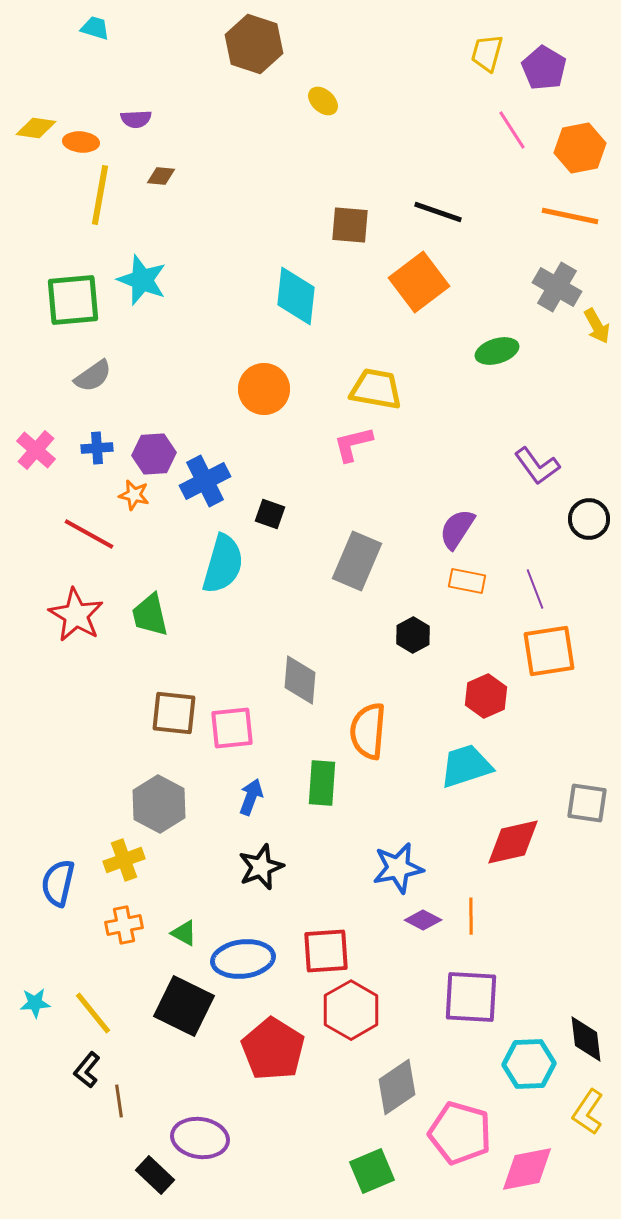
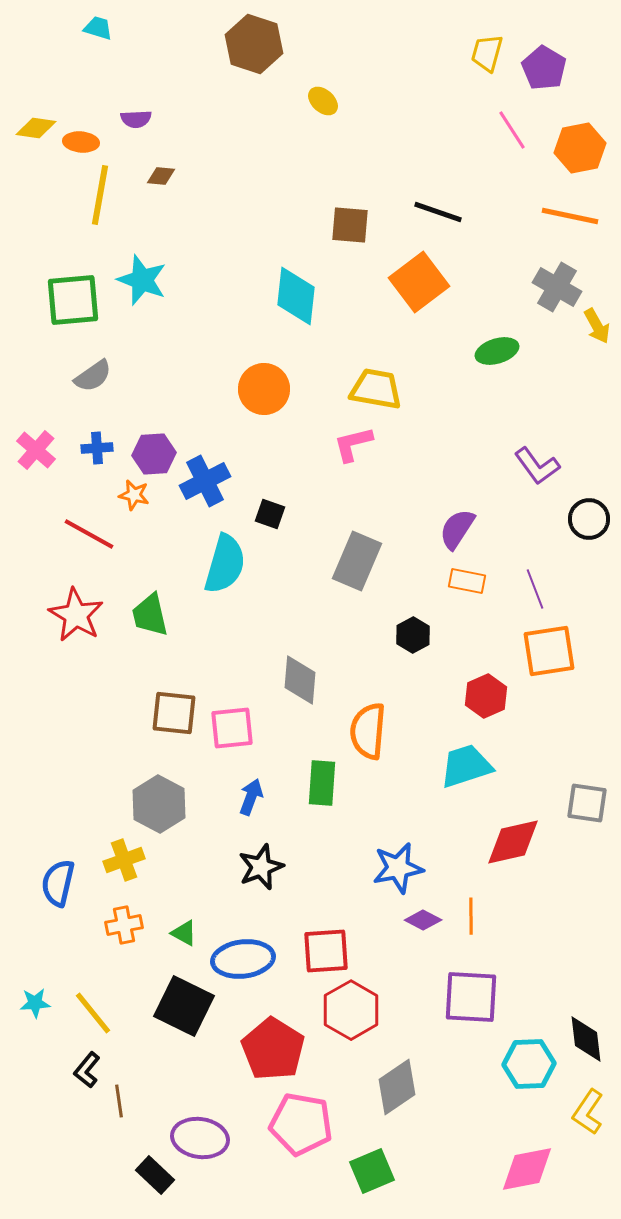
cyan trapezoid at (95, 28): moved 3 px right
cyan semicircle at (223, 564): moved 2 px right
pink pentagon at (460, 1133): moved 159 px left, 9 px up; rotated 6 degrees counterclockwise
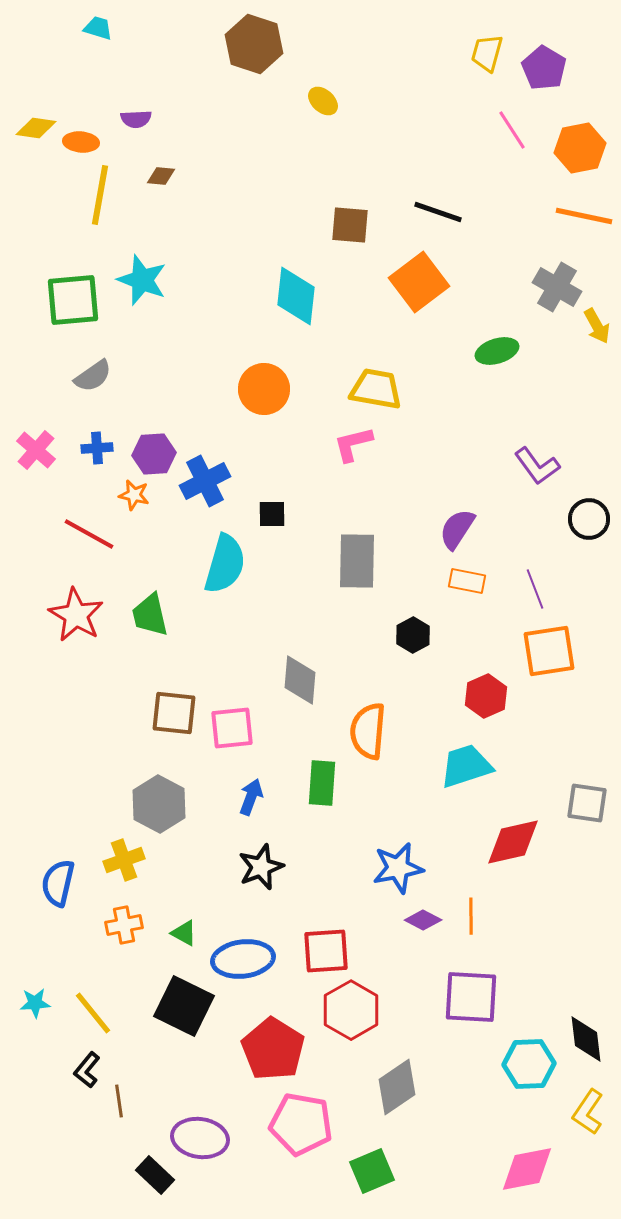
orange line at (570, 216): moved 14 px right
black square at (270, 514): moved 2 px right; rotated 20 degrees counterclockwise
gray rectangle at (357, 561): rotated 22 degrees counterclockwise
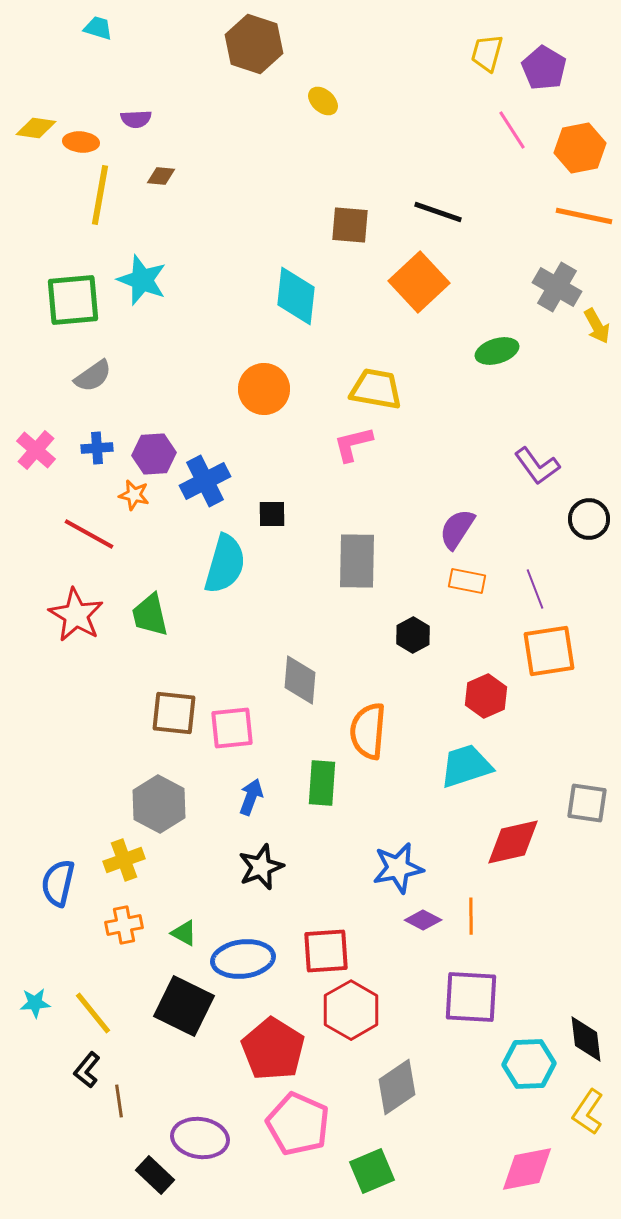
orange square at (419, 282): rotated 6 degrees counterclockwise
pink pentagon at (301, 1124): moved 3 px left; rotated 14 degrees clockwise
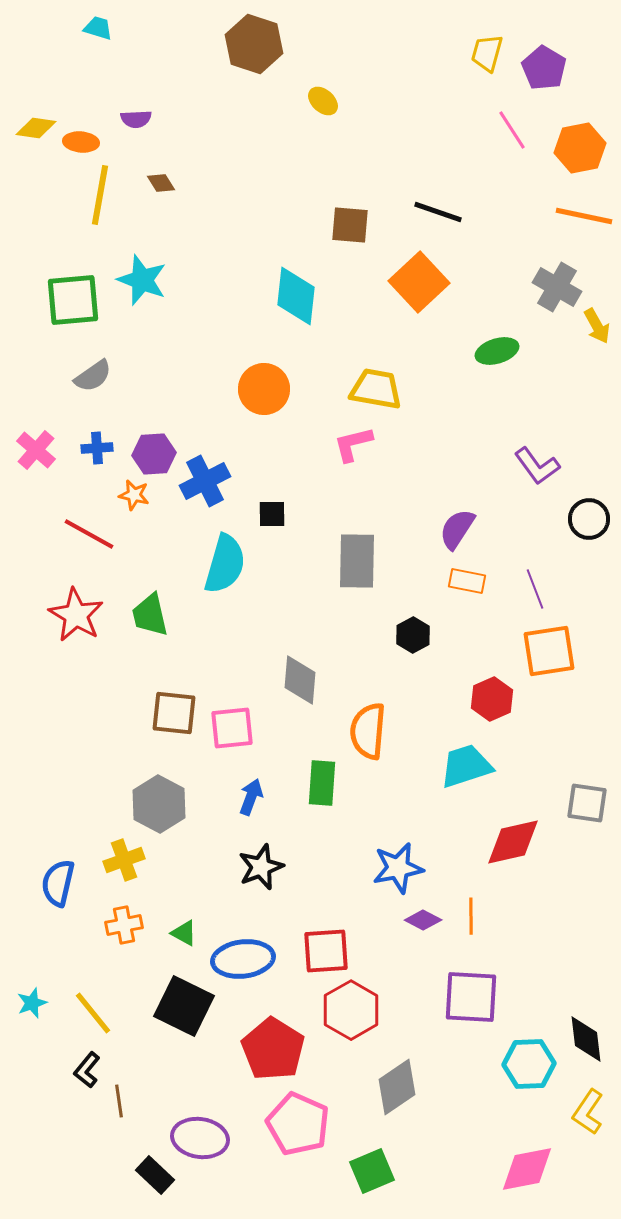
brown diamond at (161, 176): moved 7 px down; rotated 52 degrees clockwise
red hexagon at (486, 696): moved 6 px right, 3 px down
cyan star at (35, 1003): moved 3 px left; rotated 16 degrees counterclockwise
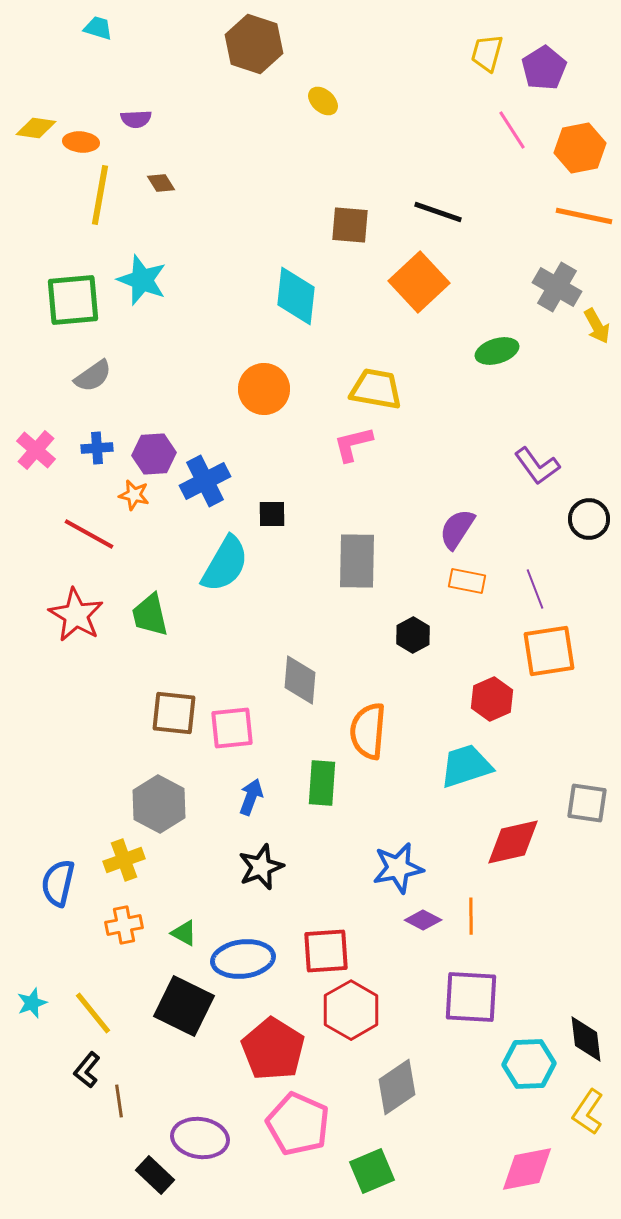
purple pentagon at (544, 68): rotated 9 degrees clockwise
cyan semicircle at (225, 564): rotated 14 degrees clockwise
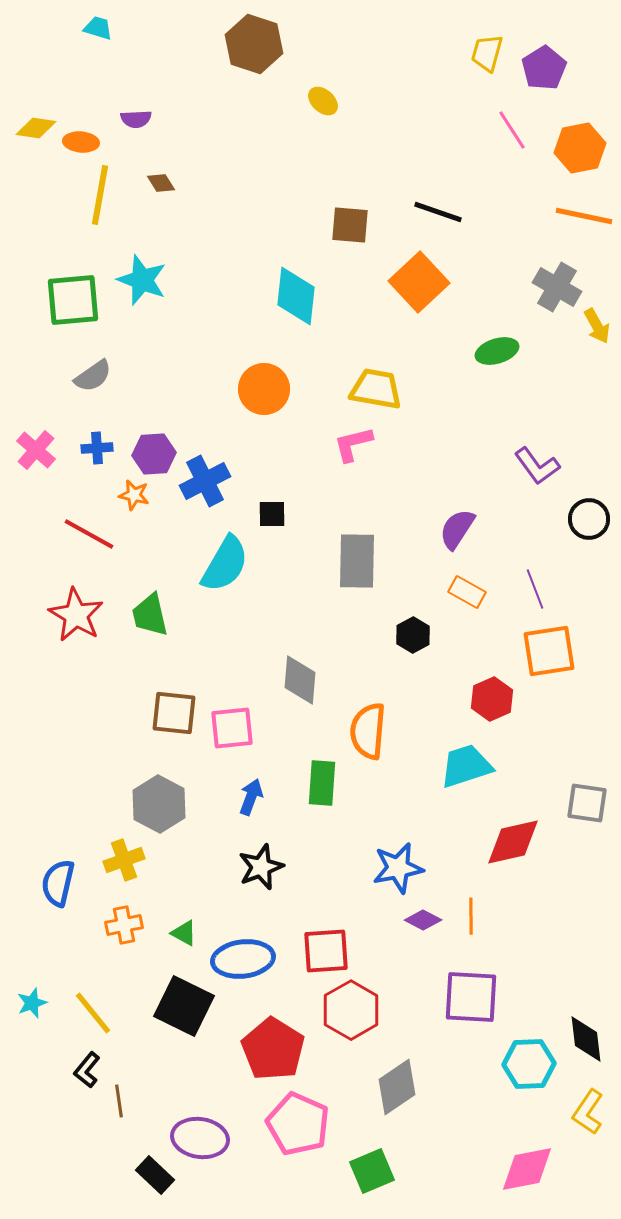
orange rectangle at (467, 581): moved 11 px down; rotated 18 degrees clockwise
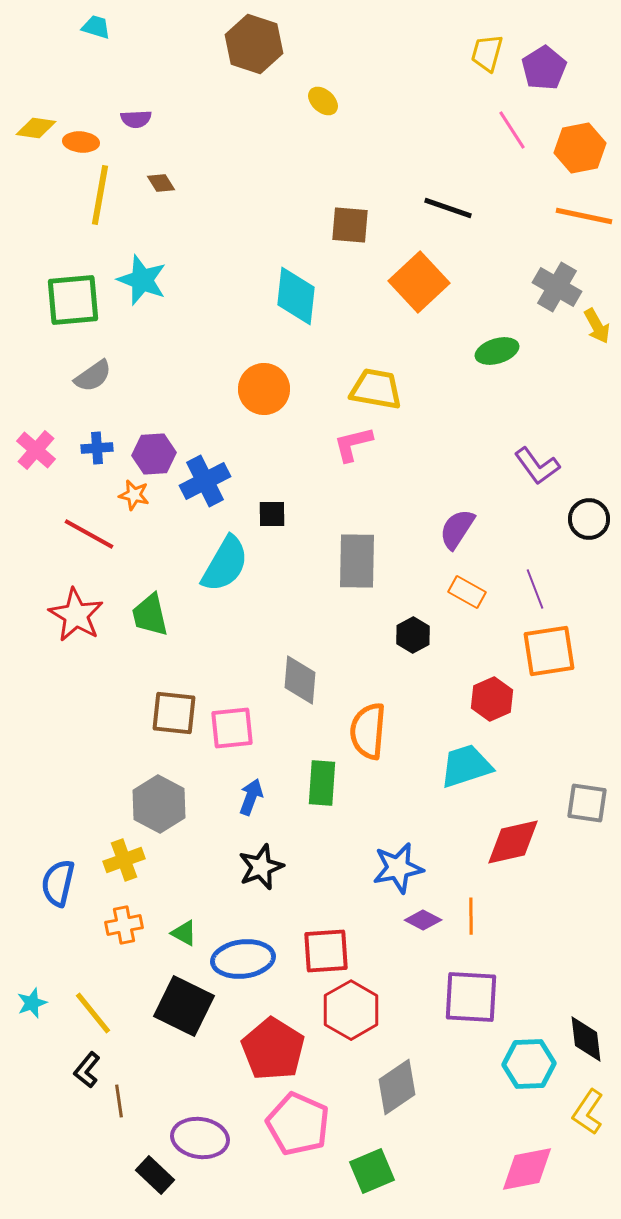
cyan trapezoid at (98, 28): moved 2 px left, 1 px up
black line at (438, 212): moved 10 px right, 4 px up
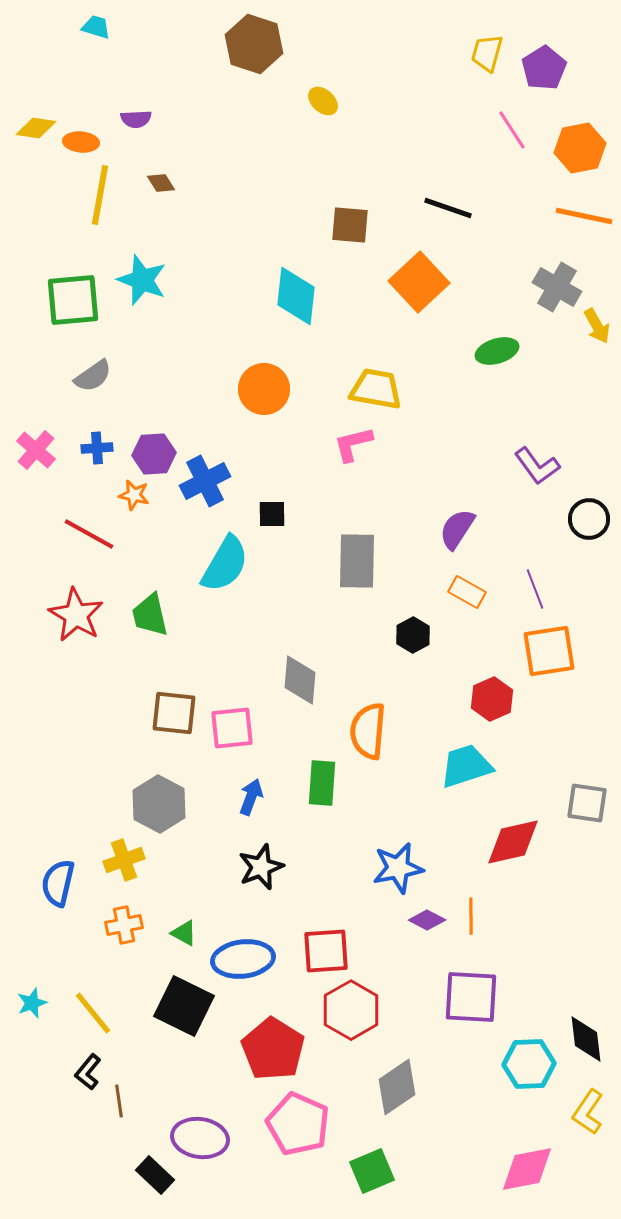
purple diamond at (423, 920): moved 4 px right
black L-shape at (87, 1070): moved 1 px right, 2 px down
